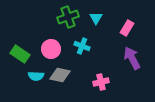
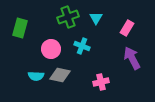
green rectangle: moved 26 px up; rotated 72 degrees clockwise
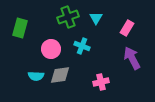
gray diamond: rotated 20 degrees counterclockwise
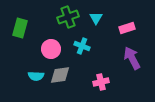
pink rectangle: rotated 42 degrees clockwise
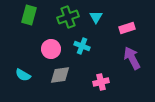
cyan triangle: moved 1 px up
green rectangle: moved 9 px right, 13 px up
cyan semicircle: moved 13 px left, 1 px up; rotated 28 degrees clockwise
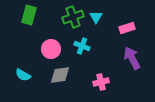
green cross: moved 5 px right
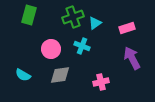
cyan triangle: moved 1 px left, 6 px down; rotated 24 degrees clockwise
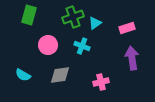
pink circle: moved 3 px left, 4 px up
purple arrow: rotated 20 degrees clockwise
